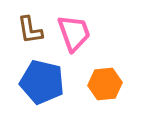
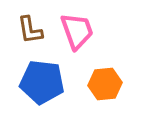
pink trapezoid: moved 3 px right, 2 px up
blue pentagon: rotated 6 degrees counterclockwise
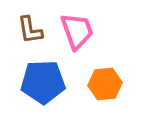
blue pentagon: moved 1 px right; rotated 9 degrees counterclockwise
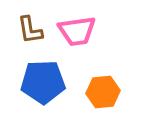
pink trapezoid: rotated 102 degrees clockwise
orange hexagon: moved 2 px left, 8 px down
